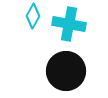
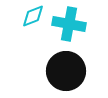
cyan diamond: rotated 40 degrees clockwise
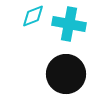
black circle: moved 3 px down
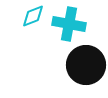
black circle: moved 20 px right, 9 px up
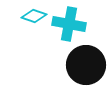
cyan diamond: moved 1 px right; rotated 40 degrees clockwise
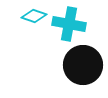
black circle: moved 3 px left
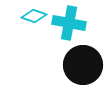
cyan cross: moved 1 px up
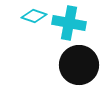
black circle: moved 4 px left
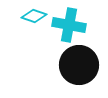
cyan cross: moved 2 px down
